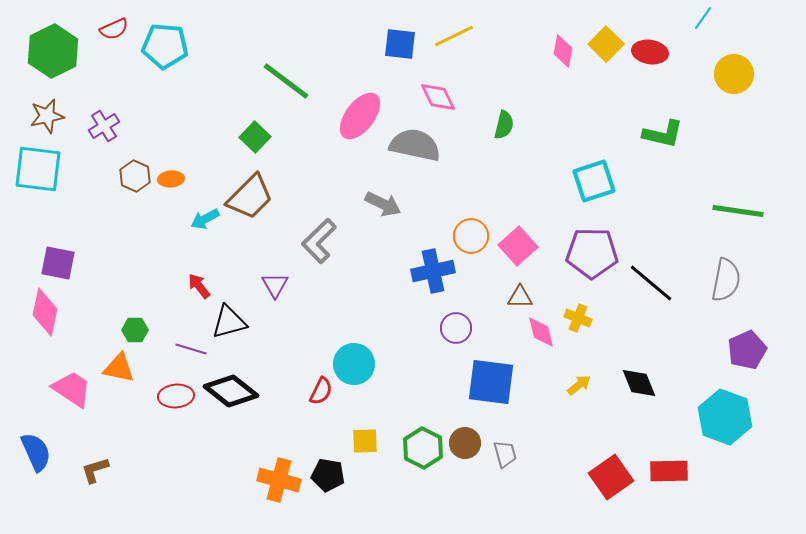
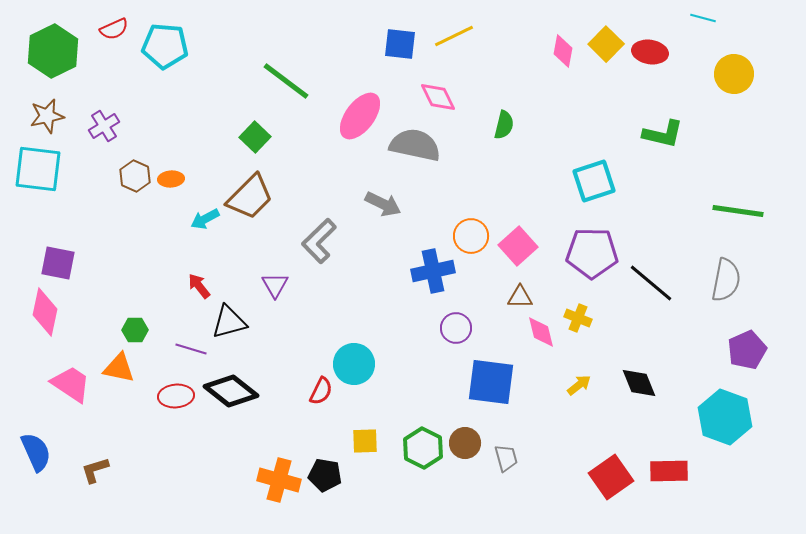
cyan line at (703, 18): rotated 70 degrees clockwise
pink trapezoid at (72, 389): moved 1 px left, 5 px up
gray trapezoid at (505, 454): moved 1 px right, 4 px down
black pentagon at (328, 475): moved 3 px left
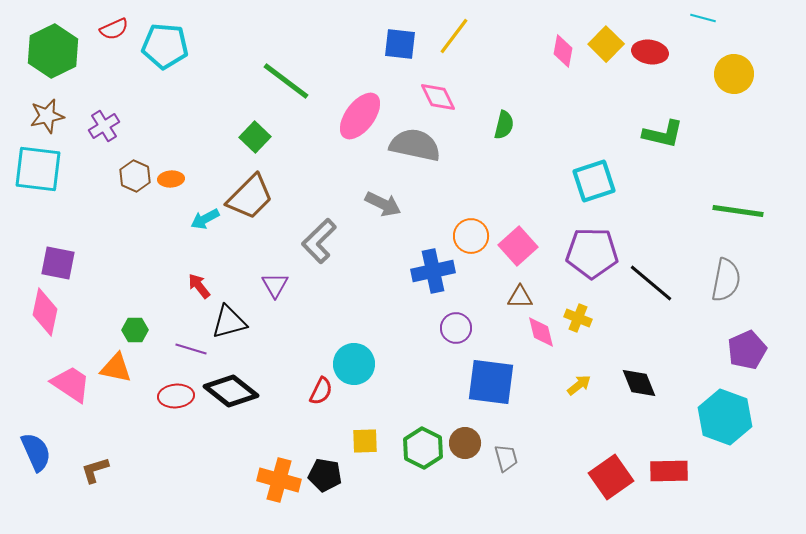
yellow line at (454, 36): rotated 27 degrees counterclockwise
orange triangle at (119, 368): moved 3 px left
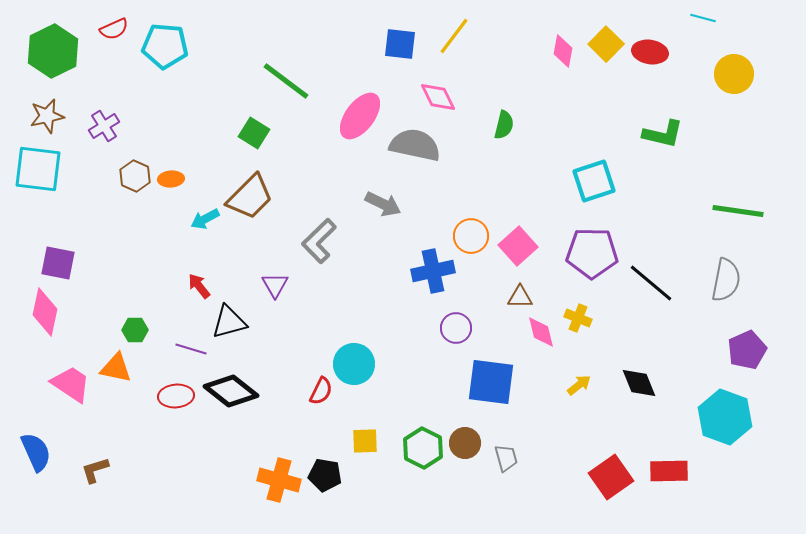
green square at (255, 137): moved 1 px left, 4 px up; rotated 12 degrees counterclockwise
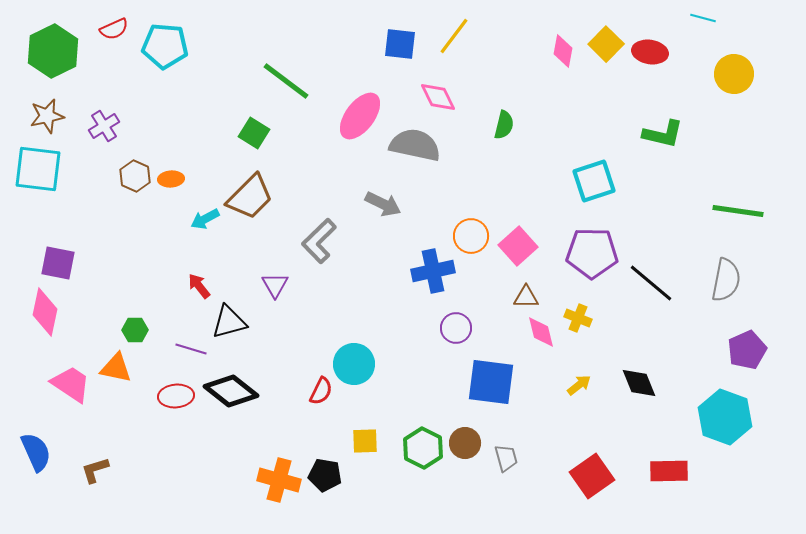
brown triangle at (520, 297): moved 6 px right
red square at (611, 477): moved 19 px left, 1 px up
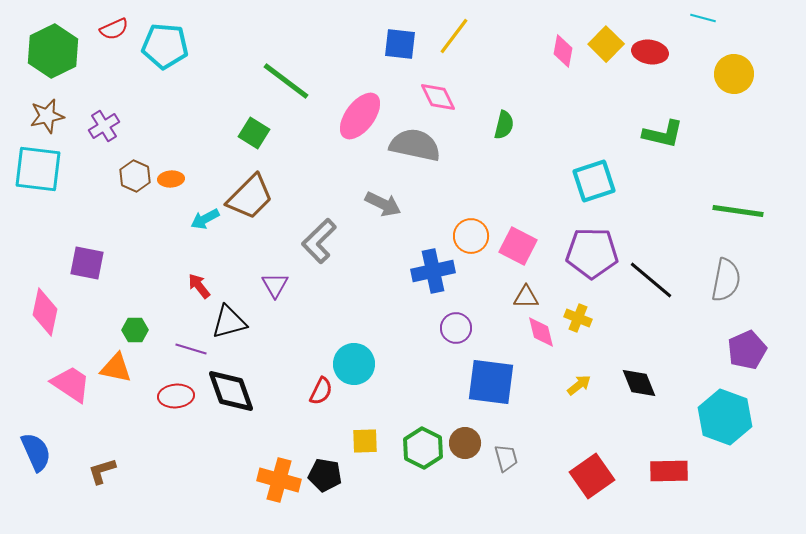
pink square at (518, 246): rotated 21 degrees counterclockwise
purple square at (58, 263): moved 29 px right
black line at (651, 283): moved 3 px up
black diamond at (231, 391): rotated 32 degrees clockwise
brown L-shape at (95, 470): moved 7 px right, 1 px down
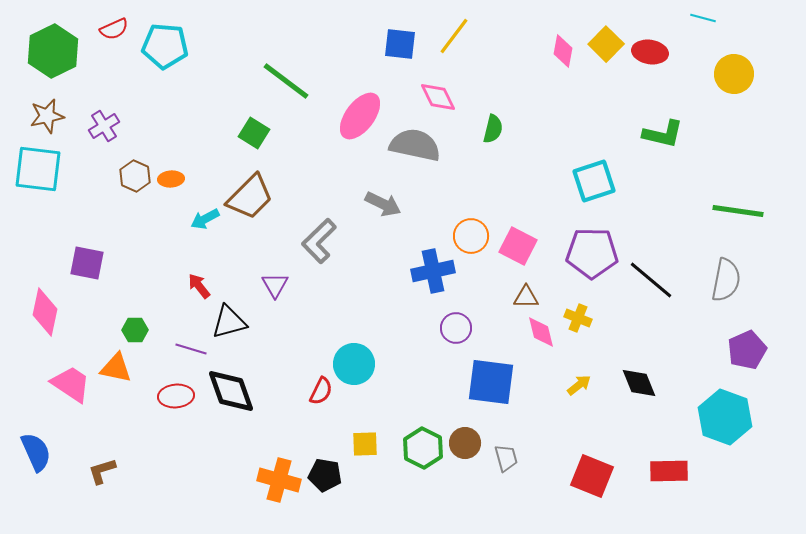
green semicircle at (504, 125): moved 11 px left, 4 px down
yellow square at (365, 441): moved 3 px down
red square at (592, 476): rotated 33 degrees counterclockwise
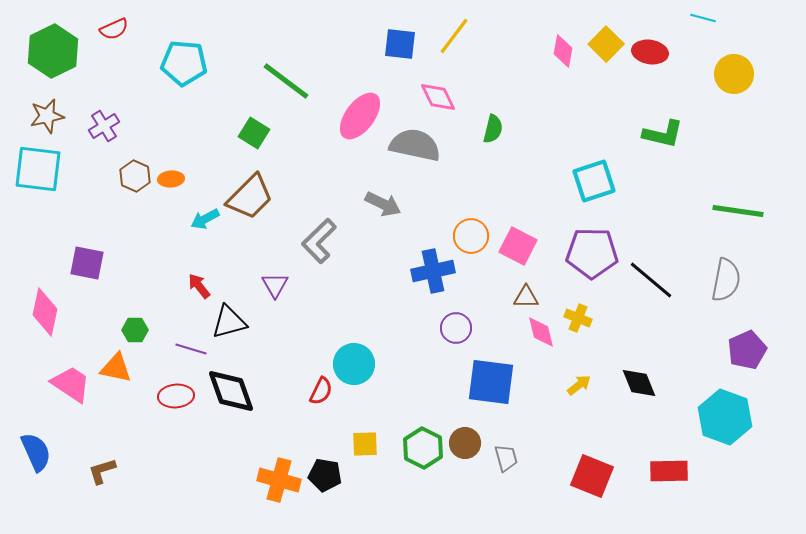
cyan pentagon at (165, 46): moved 19 px right, 17 px down
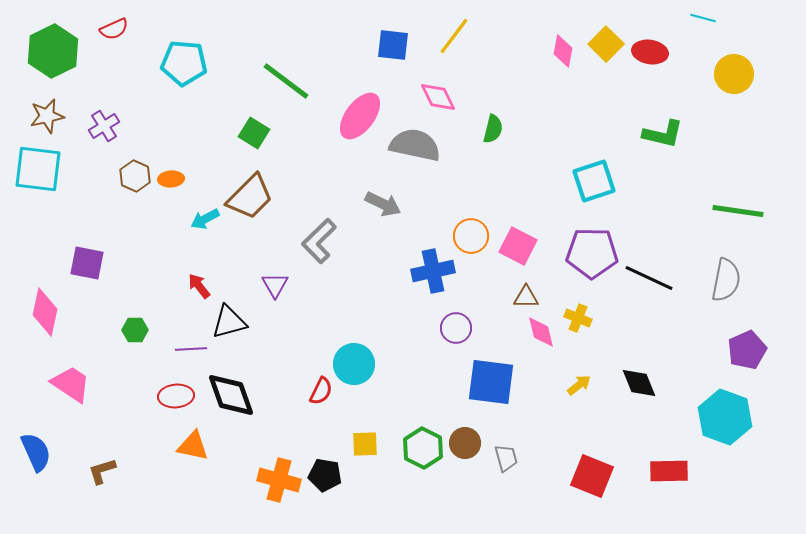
blue square at (400, 44): moved 7 px left, 1 px down
black line at (651, 280): moved 2 px left, 2 px up; rotated 15 degrees counterclockwise
purple line at (191, 349): rotated 20 degrees counterclockwise
orange triangle at (116, 368): moved 77 px right, 78 px down
black diamond at (231, 391): moved 4 px down
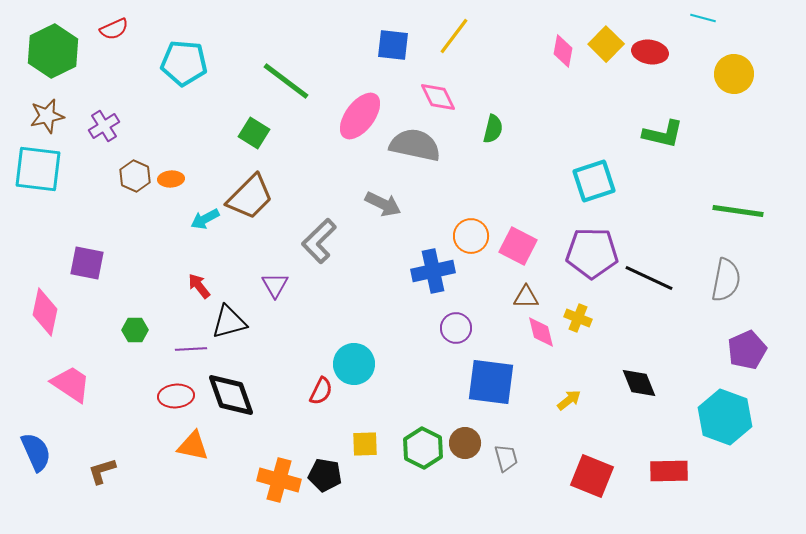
yellow arrow at (579, 385): moved 10 px left, 15 px down
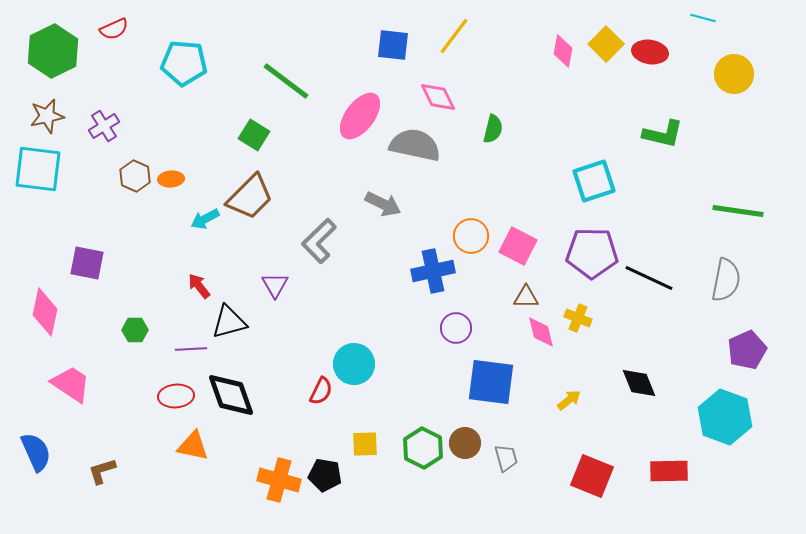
green square at (254, 133): moved 2 px down
